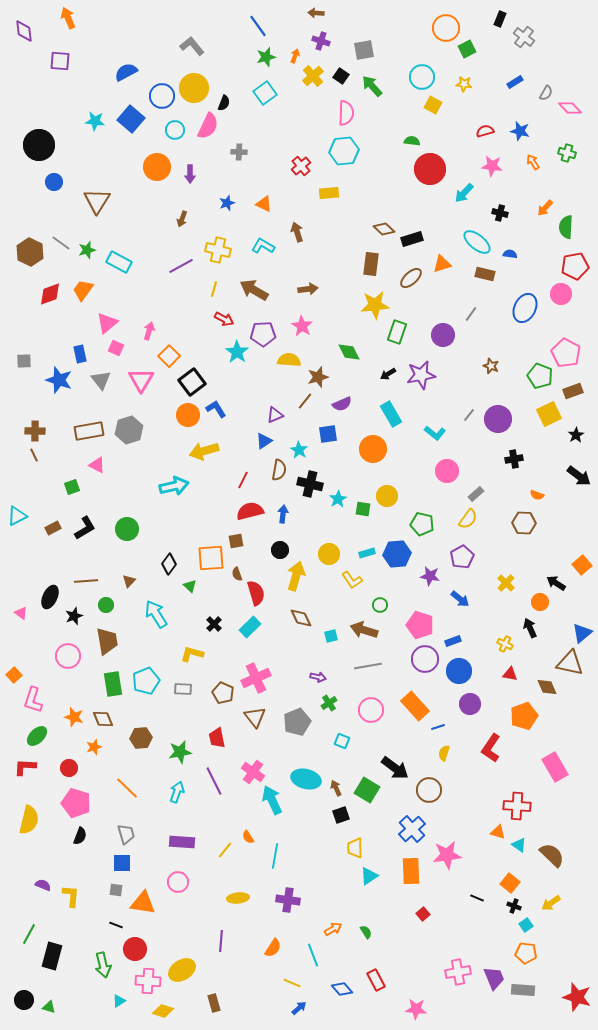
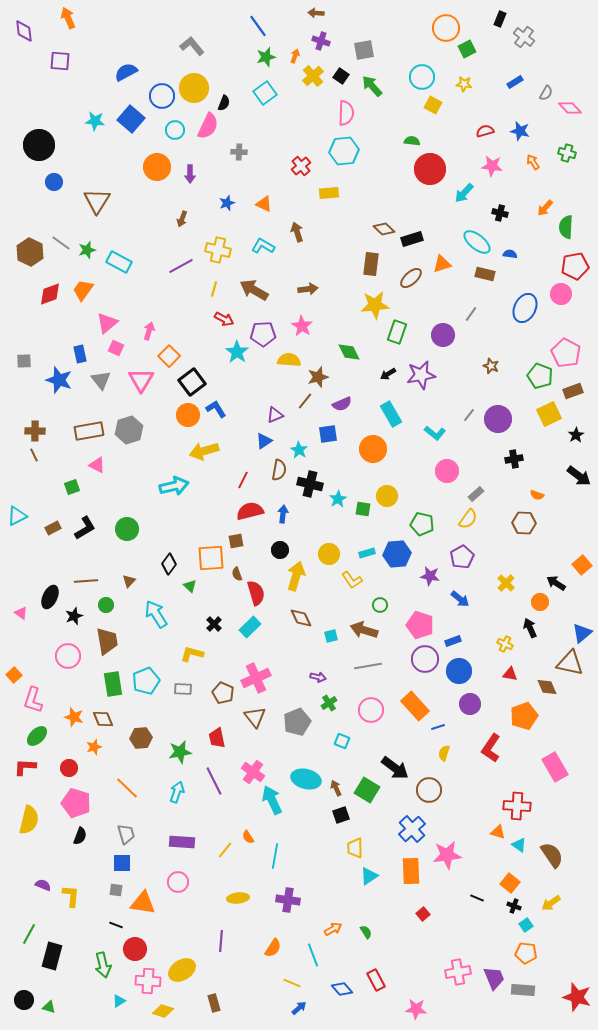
brown semicircle at (552, 855): rotated 12 degrees clockwise
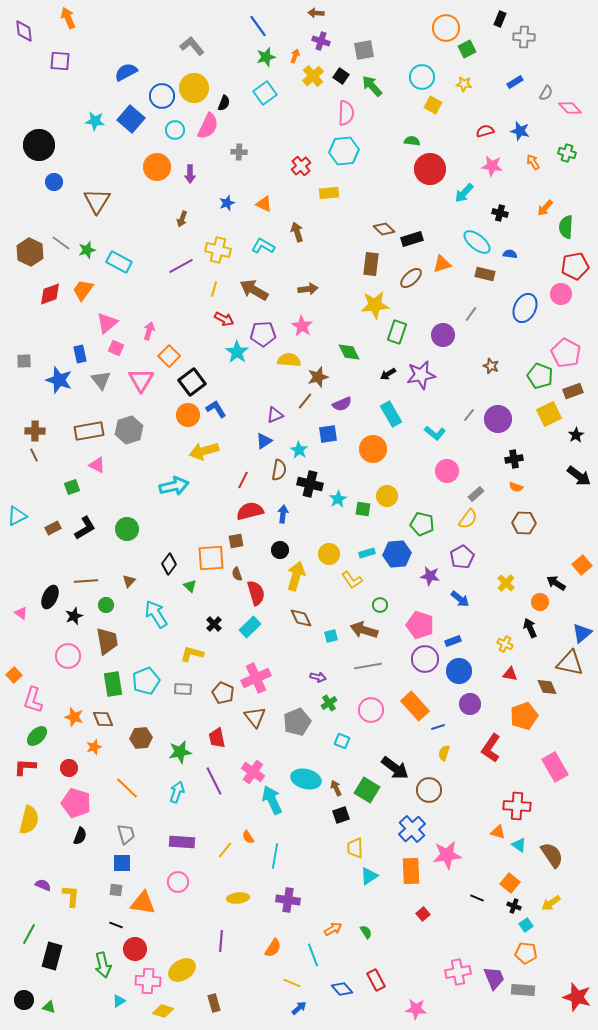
gray cross at (524, 37): rotated 35 degrees counterclockwise
orange semicircle at (537, 495): moved 21 px left, 8 px up
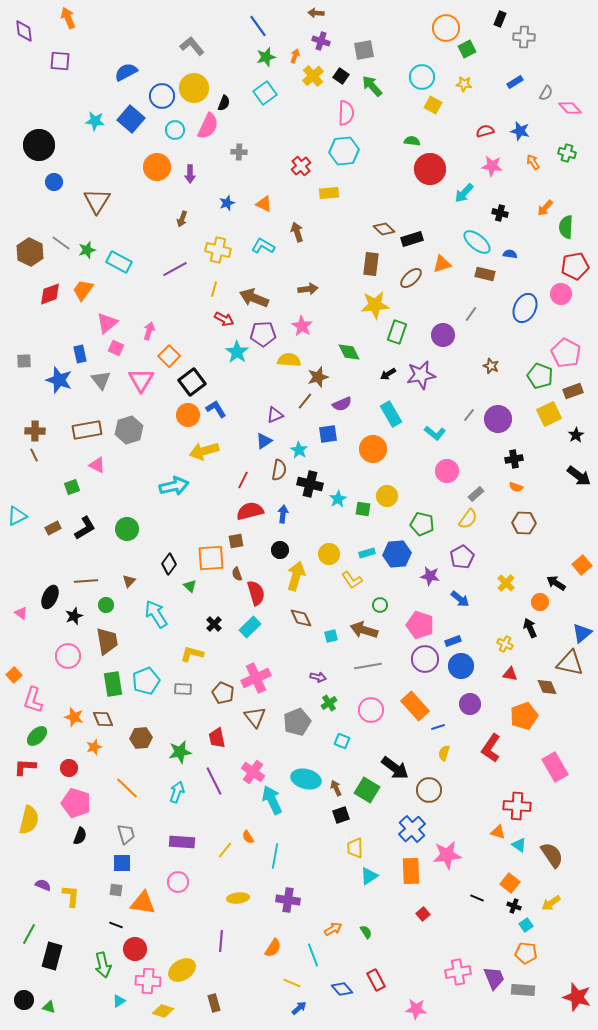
purple line at (181, 266): moved 6 px left, 3 px down
brown arrow at (254, 290): moved 8 px down; rotated 8 degrees counterclockwise
brown rectangle at (89, 431): moved 2 px left, 1 px up
blue circle at (459, 671): moved 2 px right, 5 px up
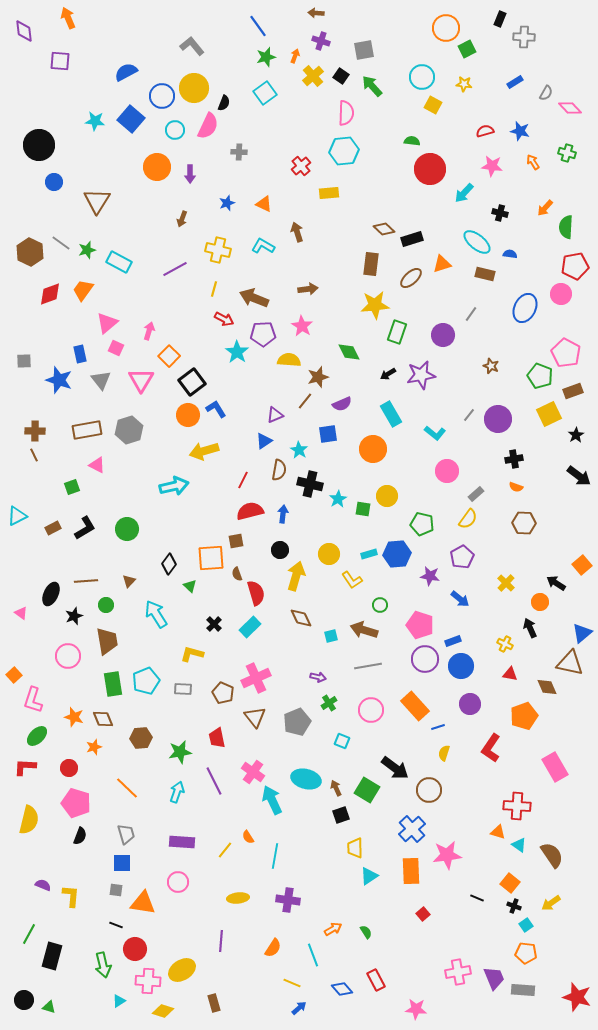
cyan rectangle at (367, 553): moved 2 px right, 1 px down
black ellipse at (50, 597): moved 1 px right, 3 px up
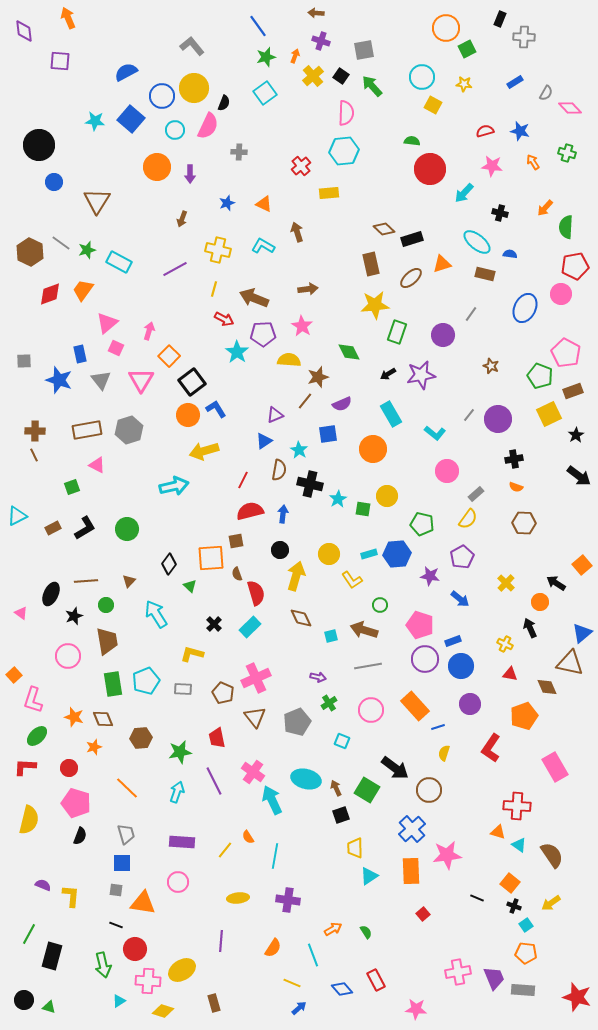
brown rectangle at (371, 264): rotated 20 degrees counterclockwise
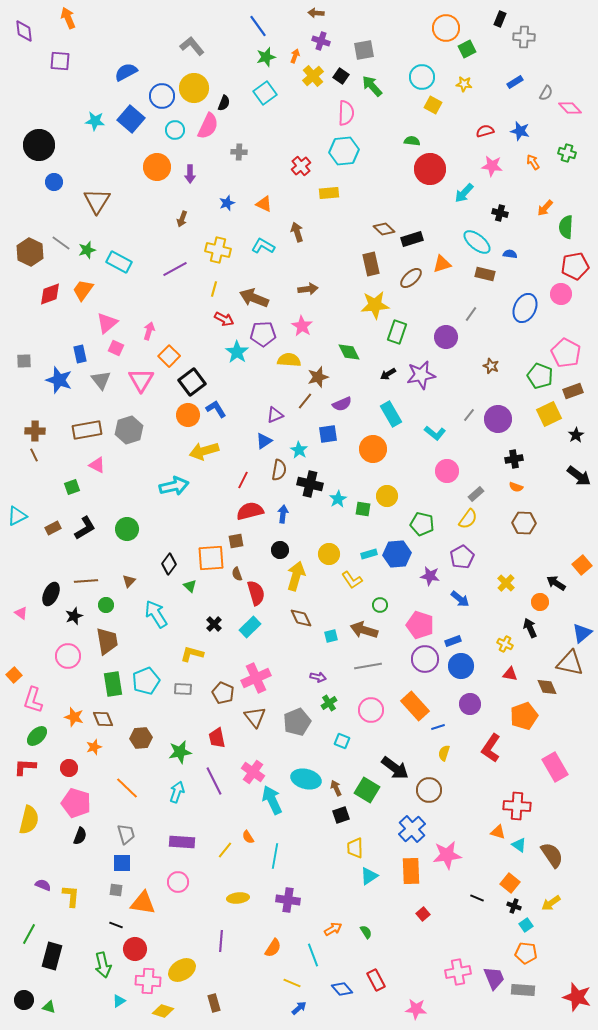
purple circle at (443, 335): moved 3 px right, 2 px down
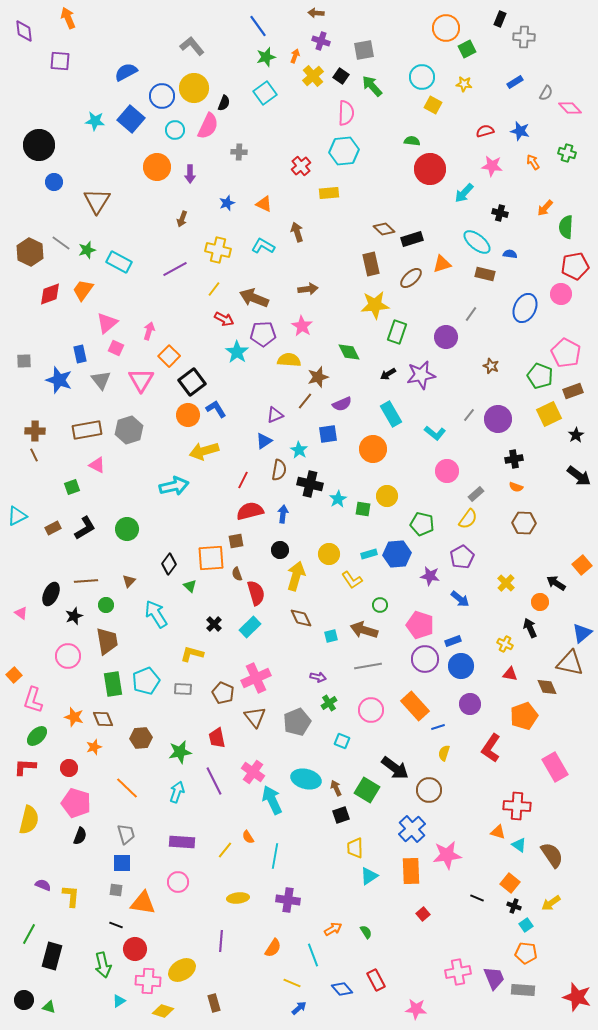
yellow line at (214, 289): rotated 21 degrees clockwise
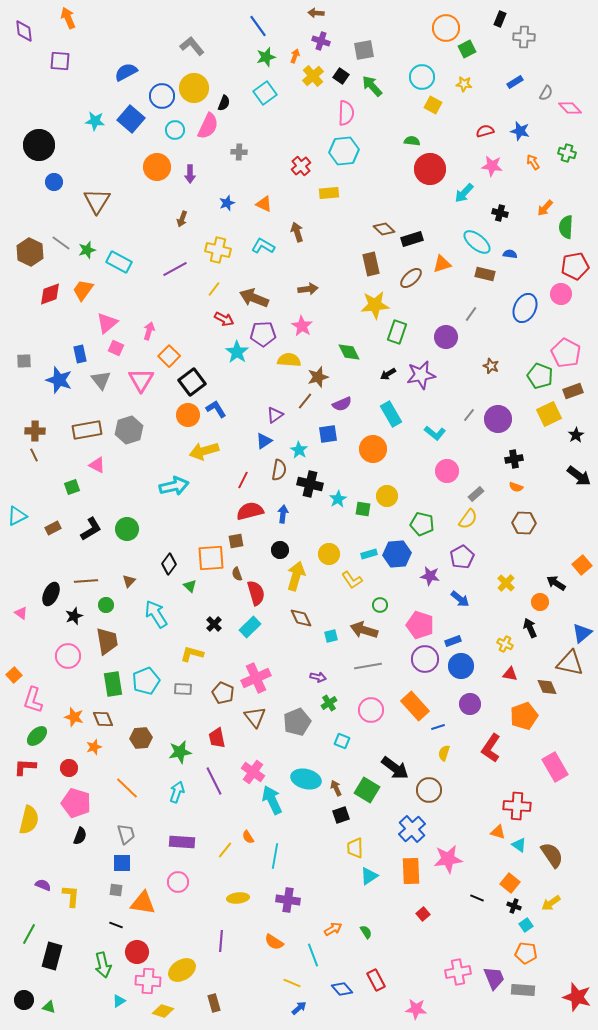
purple triangle at (275, 415): rotated 12 degrees counterclockwise
black L-shape at (85, 528): moved 6 px right, 1 px down
pink star at (447, 855): moved 1 px right, 4 px down
orange semicircle at (273, 948): moved 1 px right, 6 px up; rotated 90 degrees clockwise
red circle at (135, 949): moved 2 px right, 3 px down
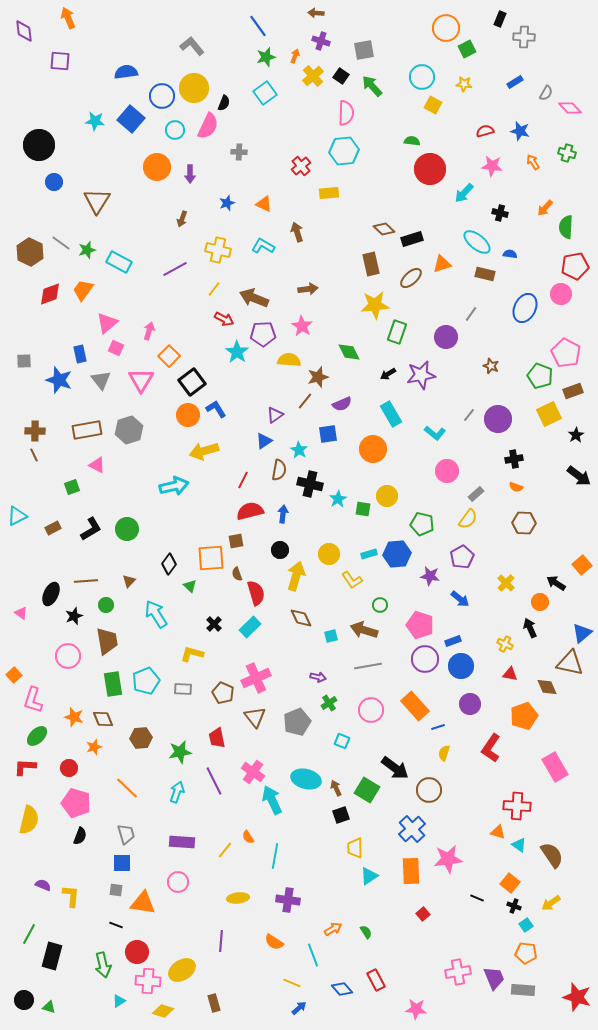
blue semicircle at (126, 72): rotated 20 degrees clockwise
